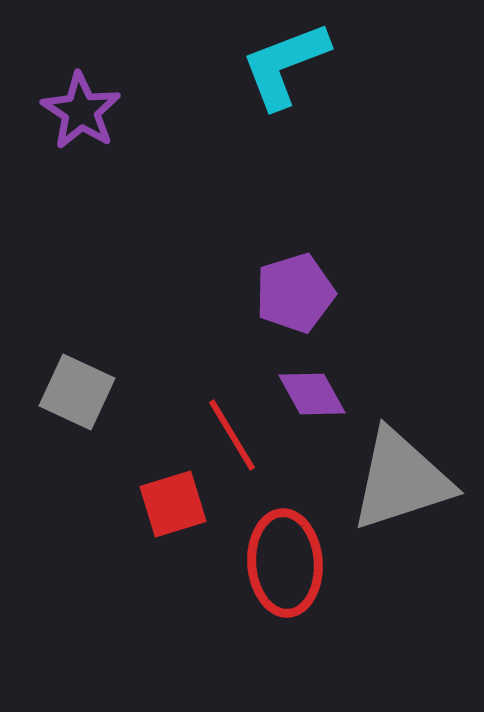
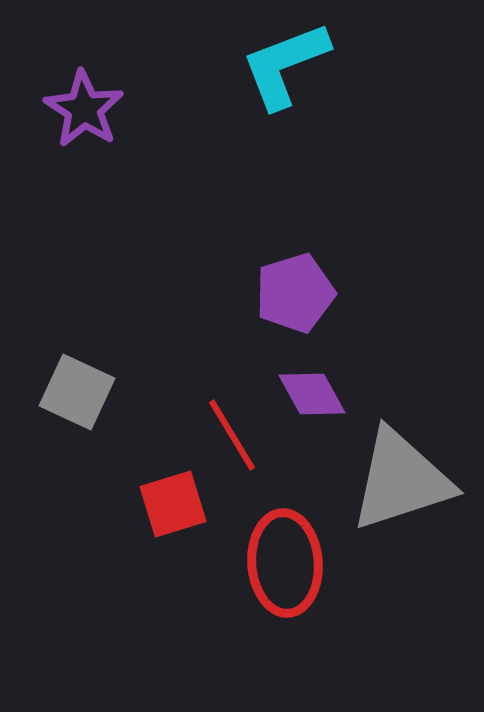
purple star: moved 3 px right, 2 px up
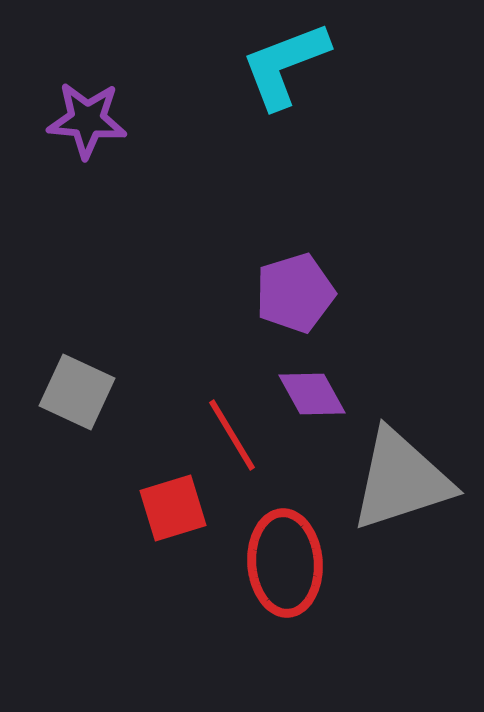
purple star: moved 3 px right, 11 px down; rotated 28 degrees counterclockwise
red square: moved 4 px down
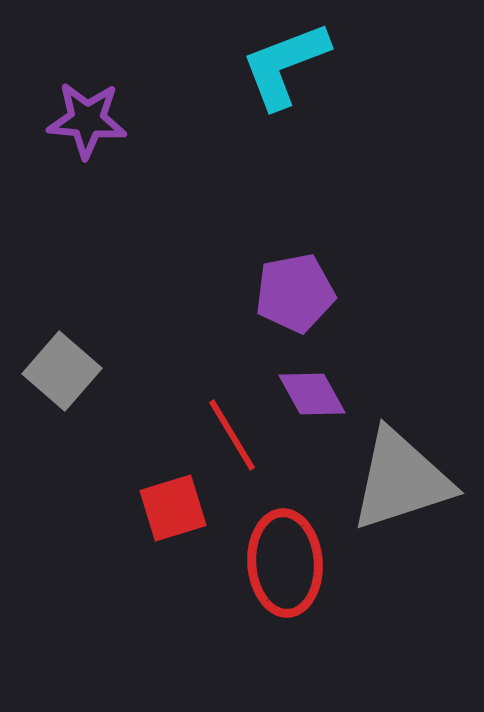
purple pentagon: rotated 6 degrees clockwise
gray square: moved 15 px left, 21 px up; rotated 16 degrees clockwise
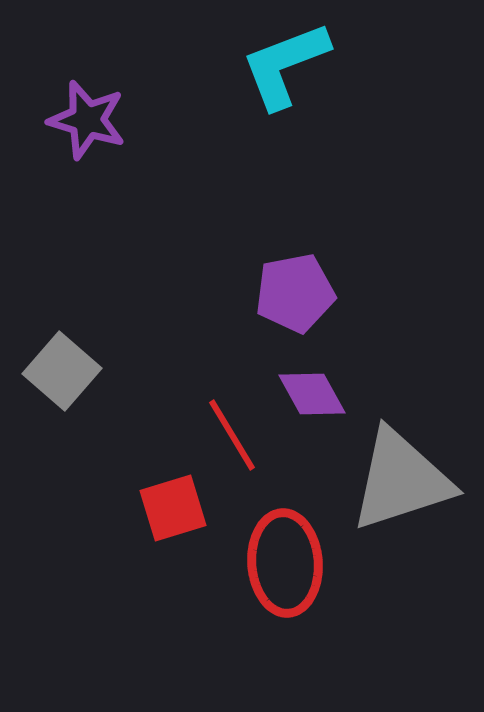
purple star: rotated 12 degrees clockwise
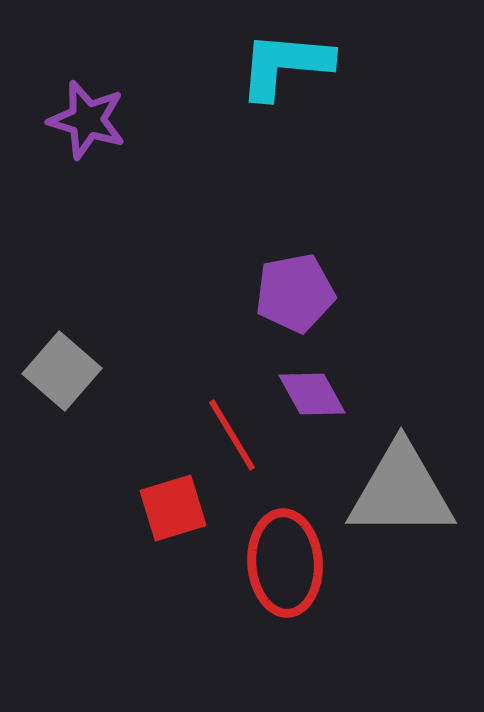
cyan L-shape: rotated 26 degrees clockwise
gray triangle: moved 11 px down; rotated 18 degrees clockwise
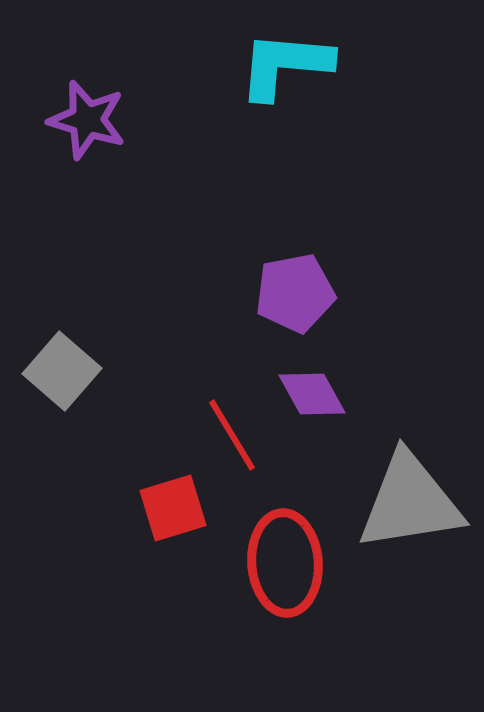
gray triangle: moved 9 px right, 11 px down; rotated 9 degrees counterclockwise
